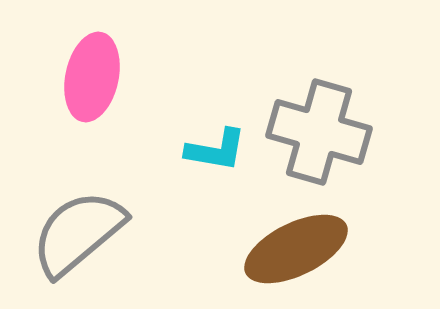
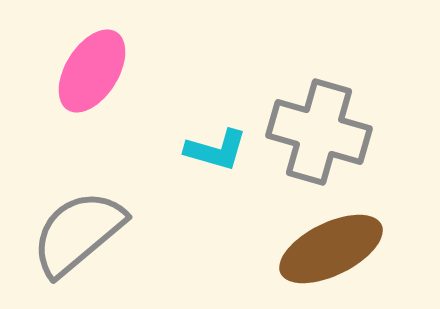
pink ellipse: moved 6 px up; rotated 20 degrees clockwise
cyan L-shape: rotated 6 degrees clockwise
brown ellipse: moved 35 px right
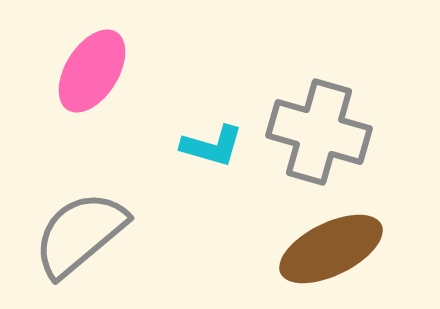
cyan L-shape: moved 4 px left, 4 px up
gray semicircle: moved 2 px right, 1 px down
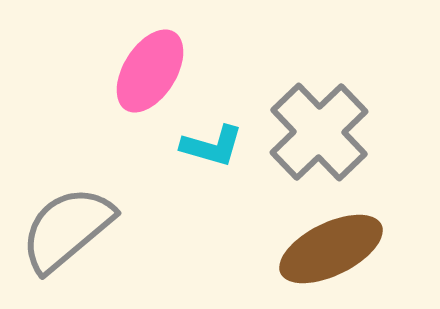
pink ellipse: moved 58 px right
gray cross: rotated 30 degrees clockwise
gray semicircle: moved 13 px left, 5 px up
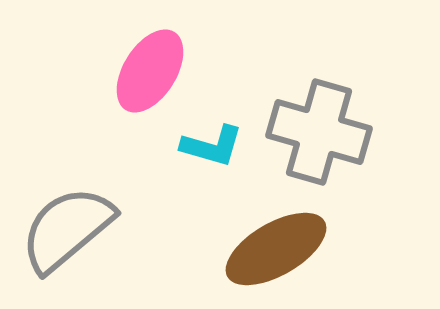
gray cross: rotated 30 degrees counterclockwise
brown ellipse: moved 55 px left; rotated 4 degrees counterclockwise
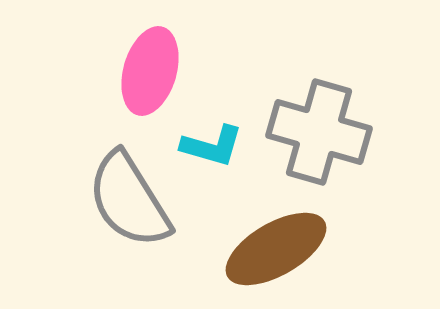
pink ellipse: rotated 16 degrees counterclockwise
gray semicircle: moved 62 px right, 29 px up; rotated 82 degrees counterclockwise
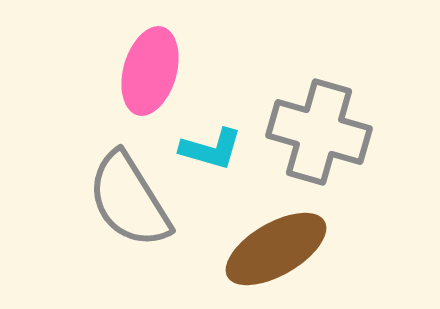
cyan L-shape: moved 1 px left, 3 px down
